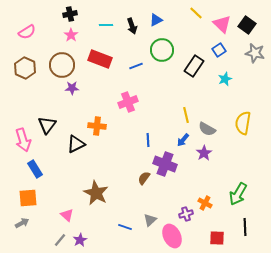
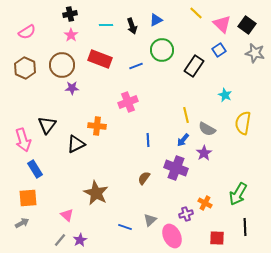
cyan star at (225, 79): moved 16 px down; rotated 24 degrees counterclockwise
purple cross at (165, 164): moved 11 px right, 4 px down
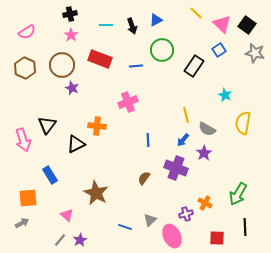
blue line at (136, 66): rotated 16 degrees clockwise
purple star at (72, 88): rotated 24 degrees clockwise
blue rectangle at (35, 169): moved 15 px right, 6 px down
